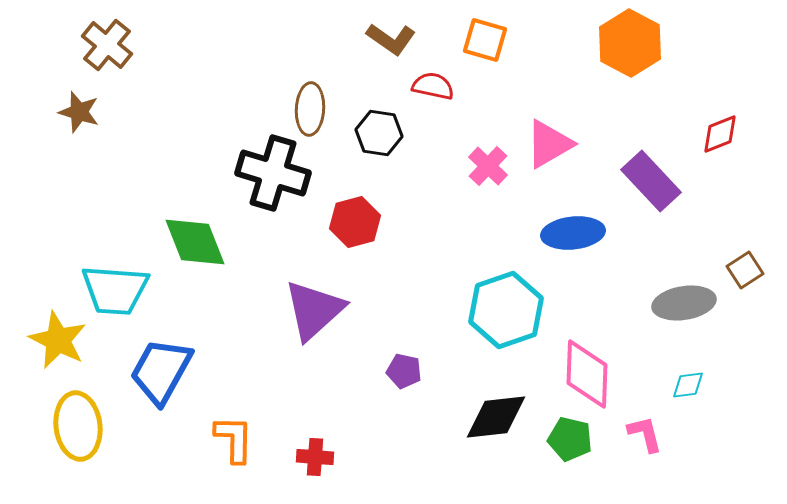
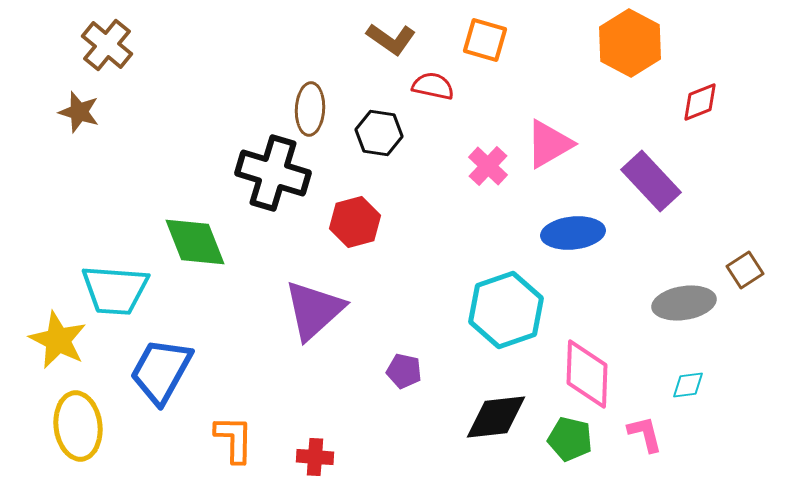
red diamond: moved 20 px left, 32 px up
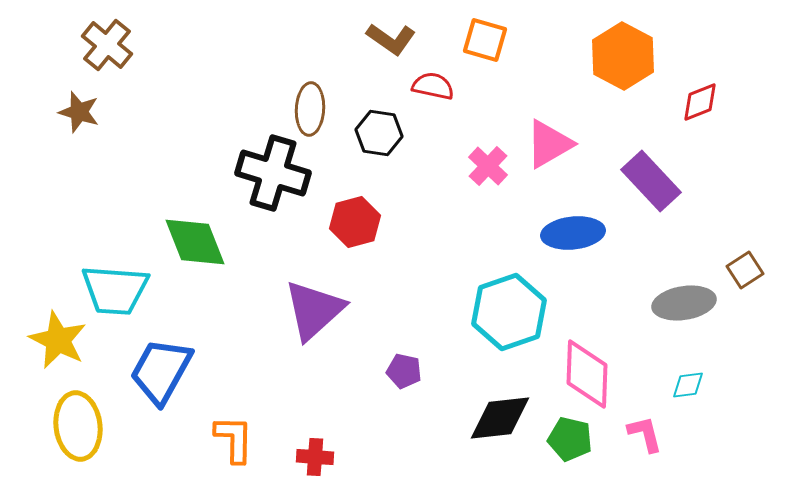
orange hexagon: moved 7 px left, 13 px down
cyan hexagon: moved 3 px right, 2 px down
black diamond: moved 4 px right, 1 px down
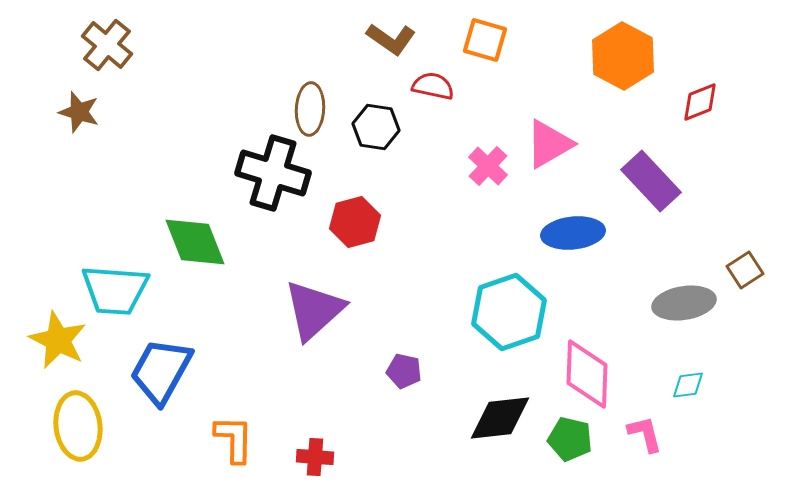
black hexagon: moved 3 px left, 6 px up
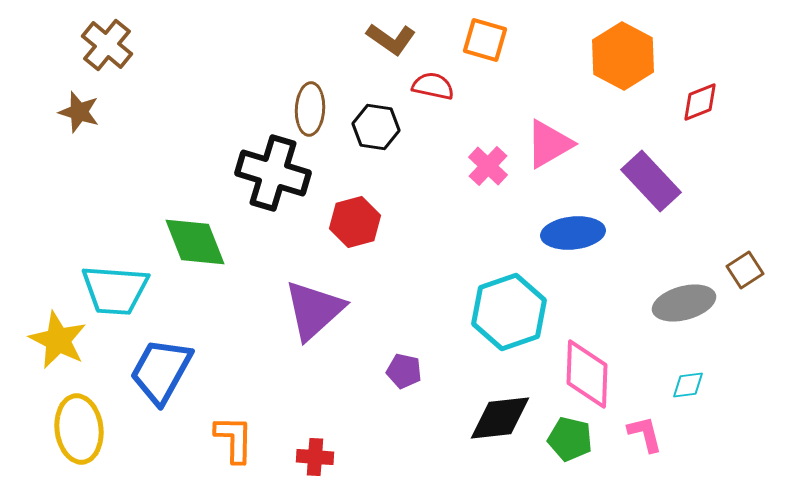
gray ellipse: rotated 6 degrees counterclockwise
yellow ellipse: moved 1 px right, 3 px down
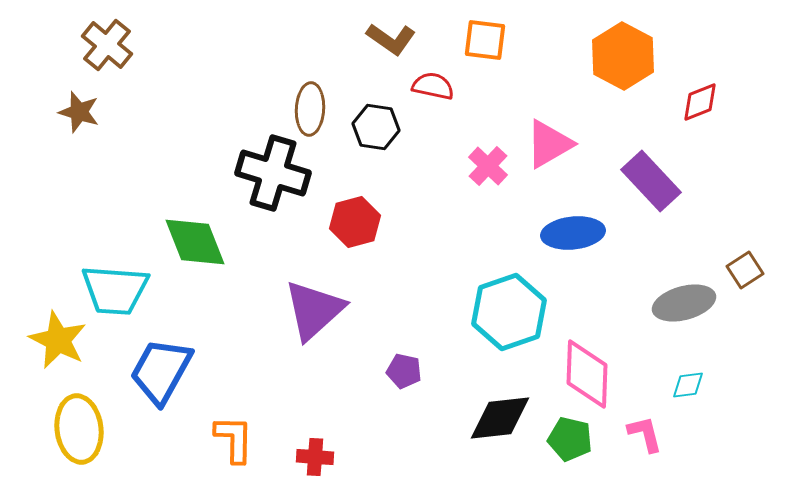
orange square: rotated 9 degrees counterclockwise
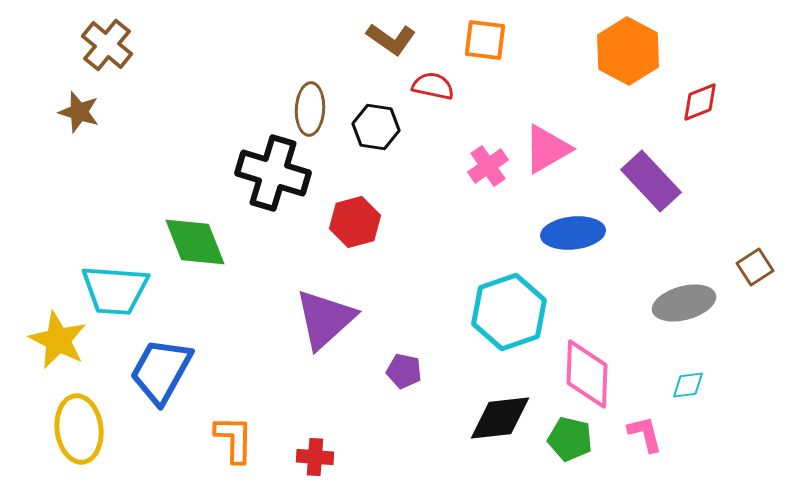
orange hexagon: moved 5 px right, 5 px up
pink triangle: moved 2 px left, 5 px down
pink cross: rotated 12 degrees clockwise
brown square: moved 10 px right, 3 px up
purple triangle: moved 11 px right, 9 px down
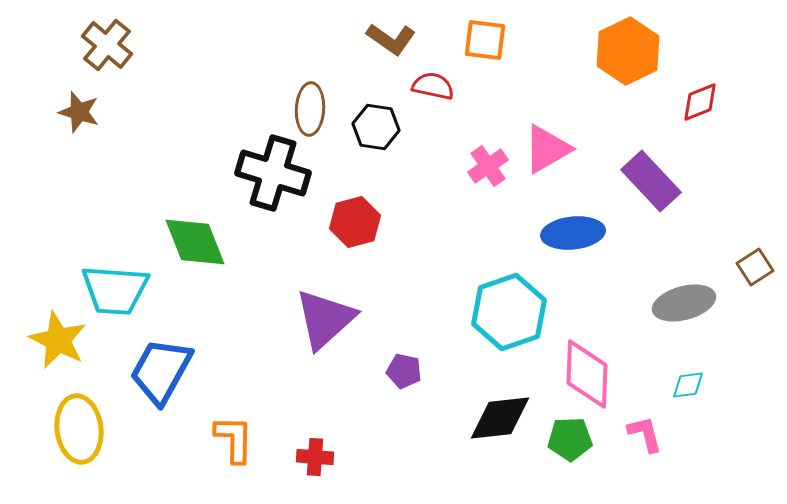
orange hexagon: rotated 6 degrees clockwise
green pentagon: rotated 15 degrees counterclockwise
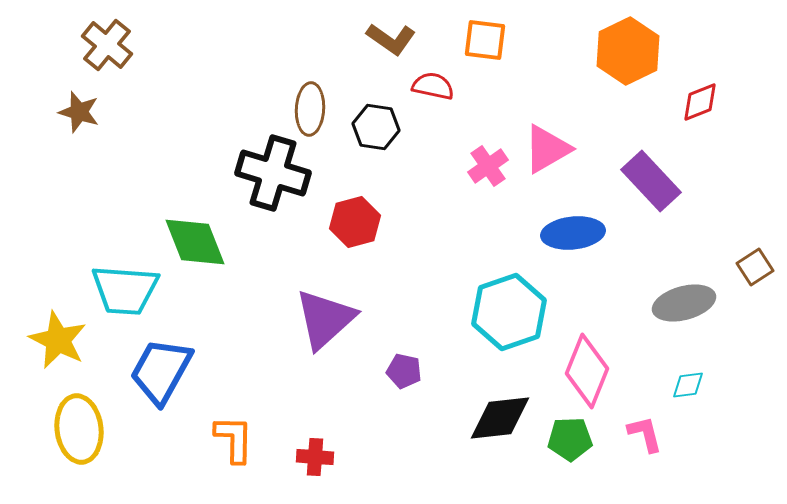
cyan trapezoid: moved 10 px right
pink diamond: moved 3 px up; rotated 20 degrees clockwise
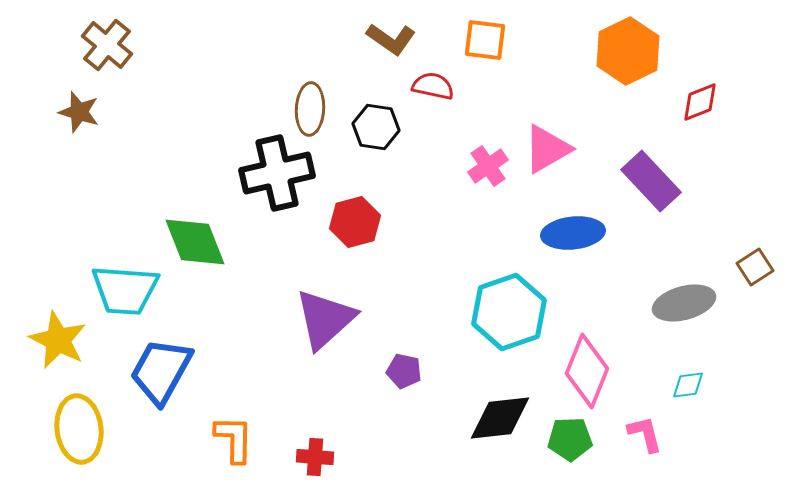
black cross: moved 4 px right; rotated 30 degrees counterclockwise
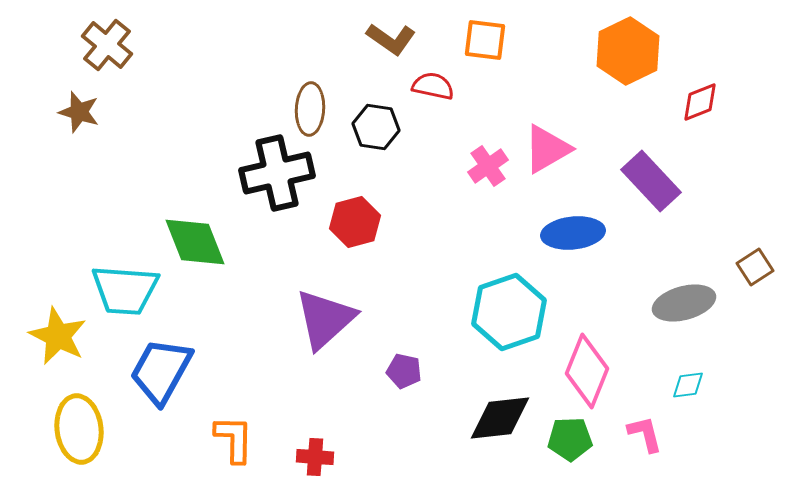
yellow star: moved 4 px up
